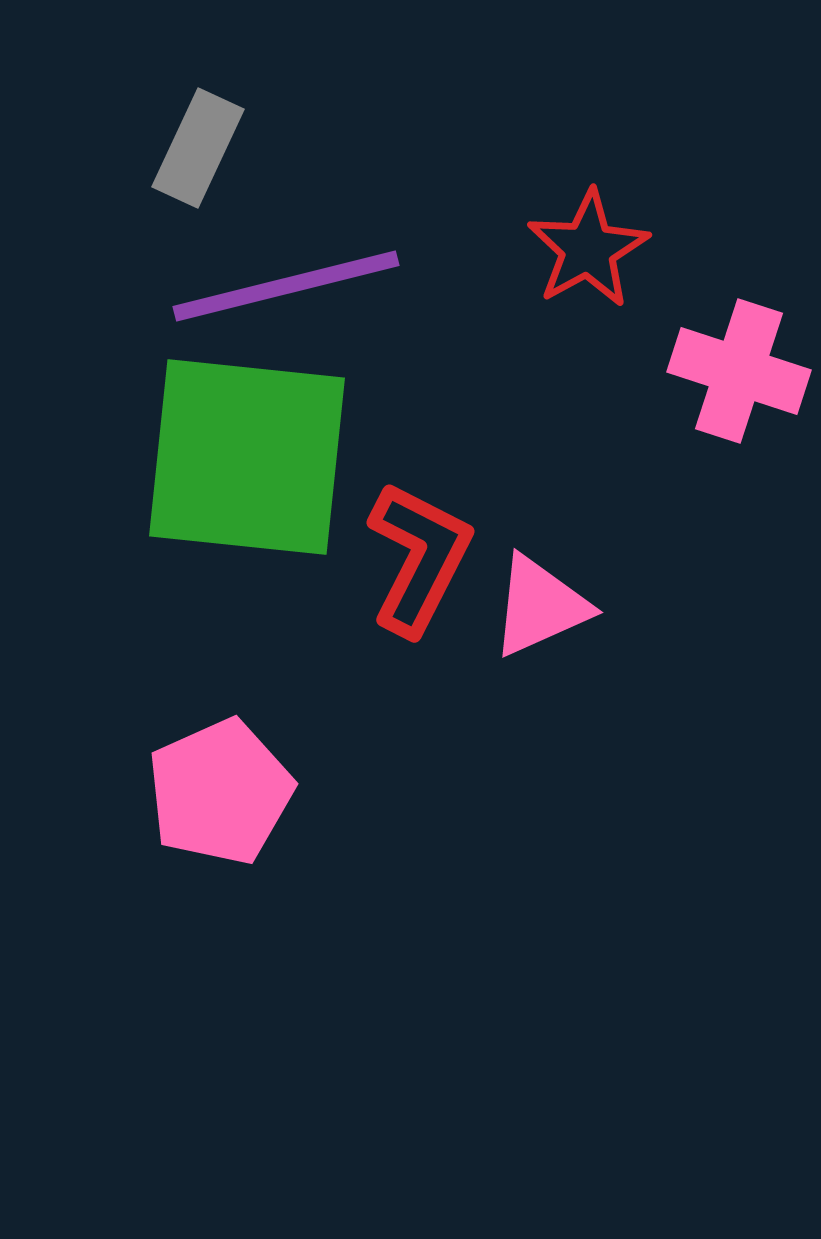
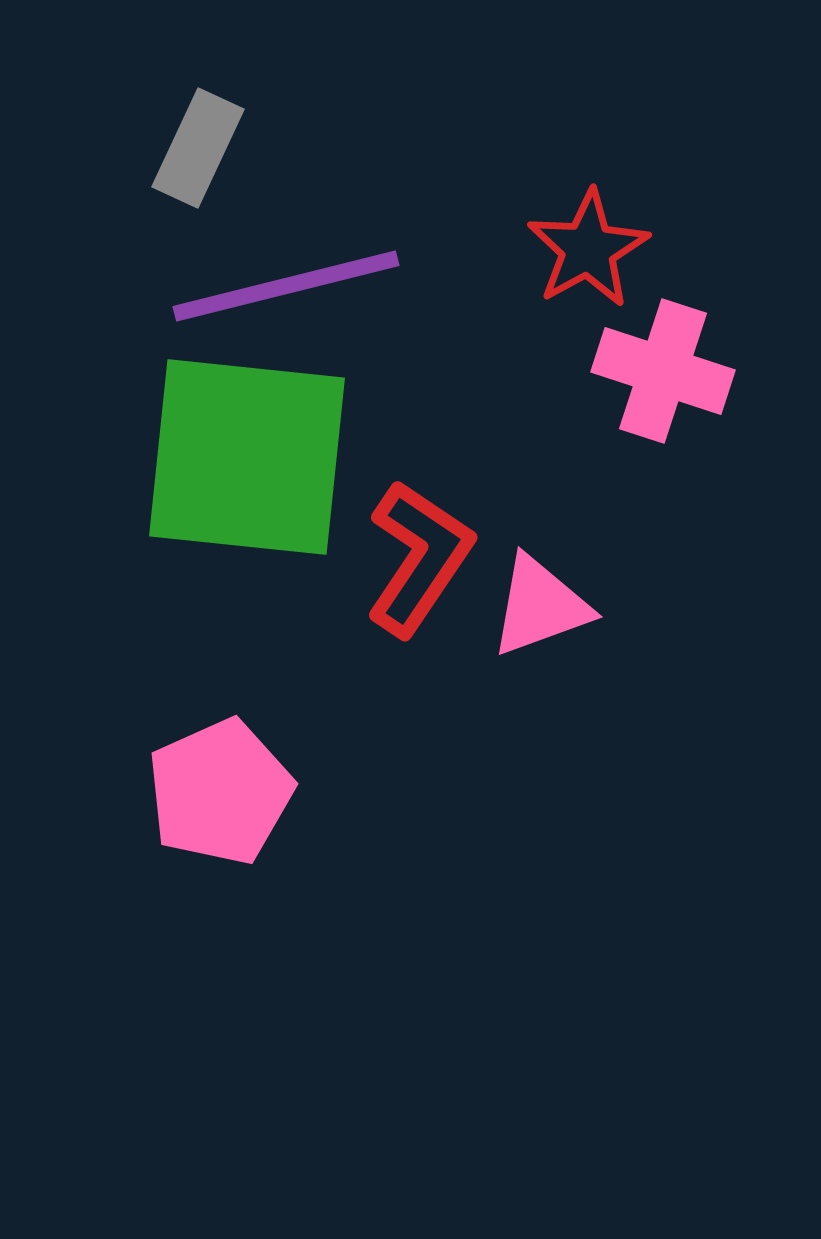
pink cross: moved 76 px left
red L-shape: rotated 7 degrees clockwise
pink triangle: rotated 4 degrees clockwise
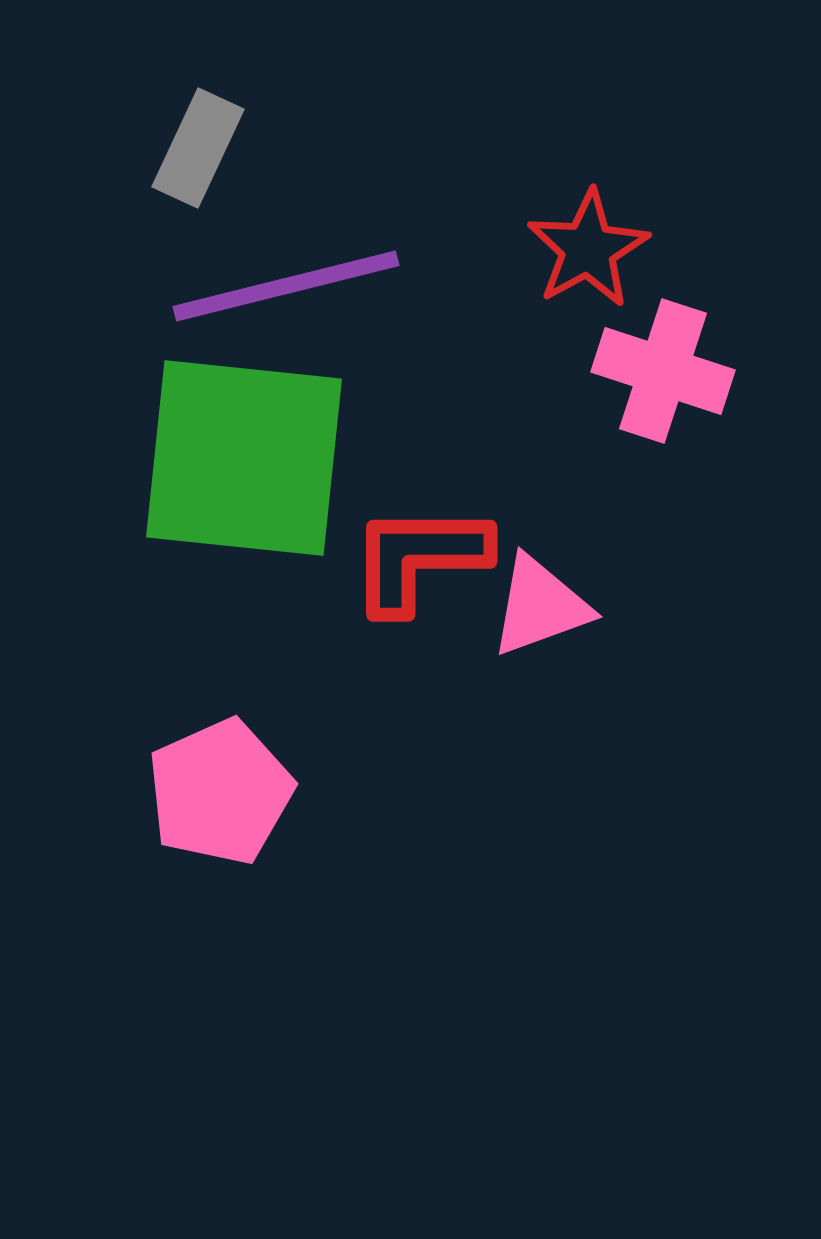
green square: moved 3 px left, 1 px down
red L-shape: rotated 124 degrees counterclockwise
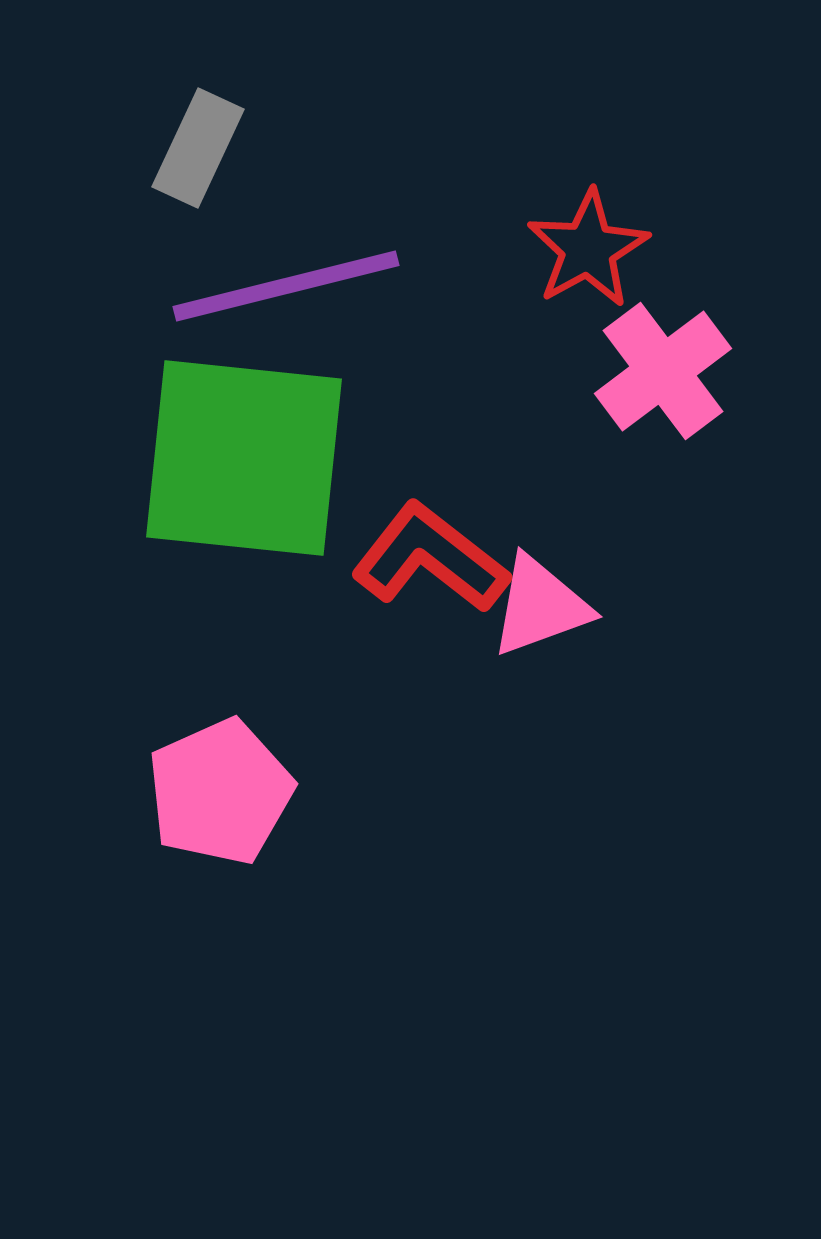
pink cross: rotated 35 degrees clockwise
red L-shape: moved 11 px right; rotated 38 degrees clockwise
